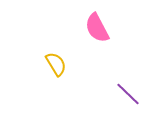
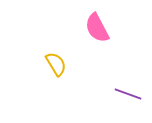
purple line: rotated 24 degrees counterclockwise
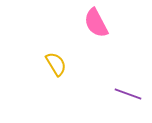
pink semicircle: moved 1 px left, 5 px up
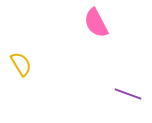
yellow semicircle: moved 35 px left
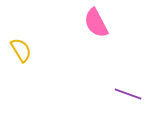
yellow semicircle: moved 14 px up
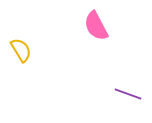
pink semicircle: moved 3 px down
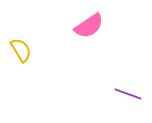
pink semicircle: moved 7 px left; rotated 96 degrees counterclockwise
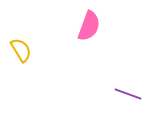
pink semicircle: rotated 36 degrees counterclockwise
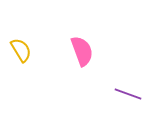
pink semicircle: moved 7 px left, 25 px down; rotated 40 degrees counterclockwise
